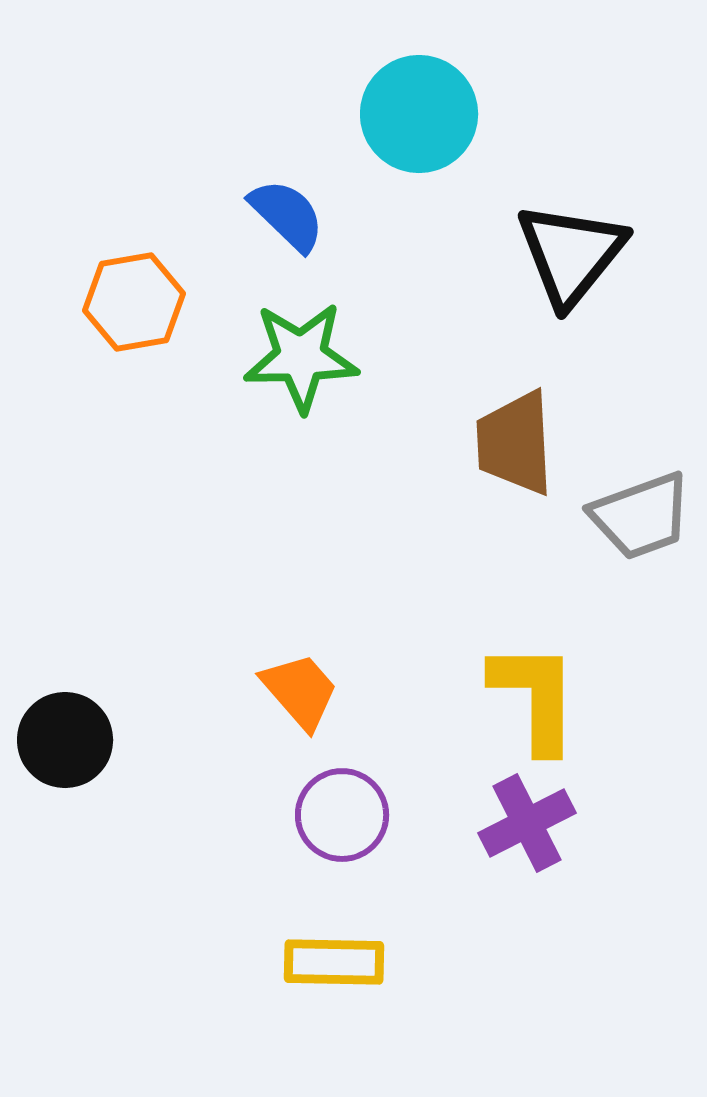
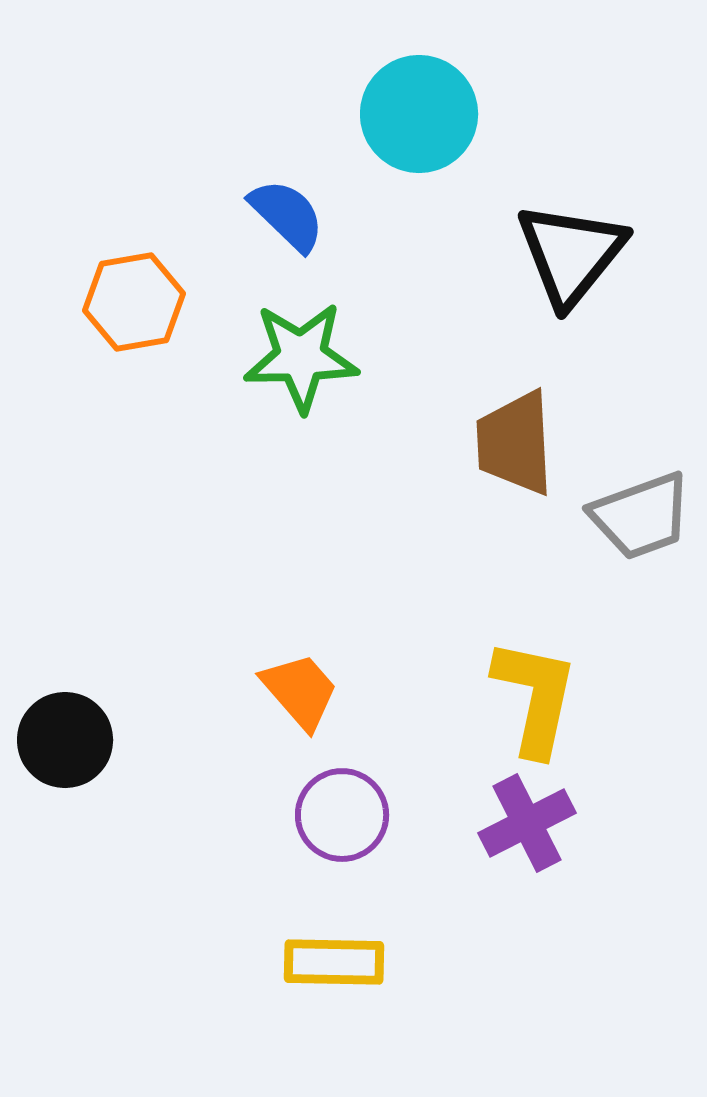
yellow L-shape: rotated 12 degrees clockwise
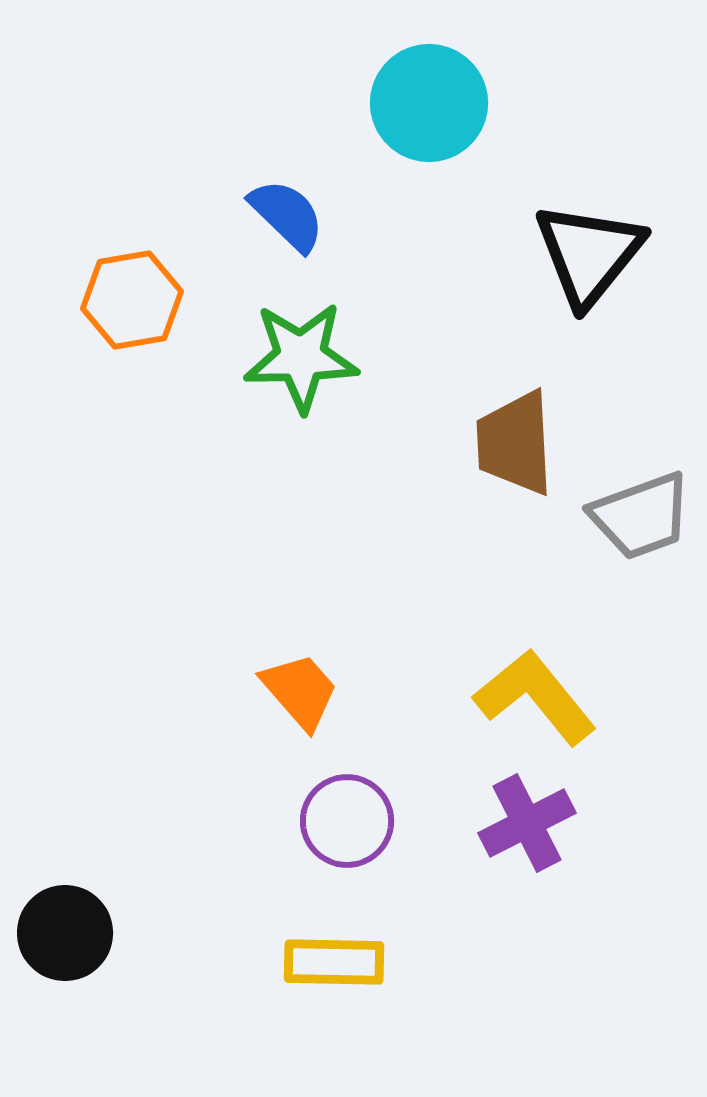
cyan circle: moved 10 px right, 11 px up
black triangle: moved 18 px right
orange hexagon: moved 2 px left, 2 px up
yellow L-shape: rotated 51 degrees counterclockwise
black circle: moved 193 px down
purple circle: moved 5 px right, 6 px down
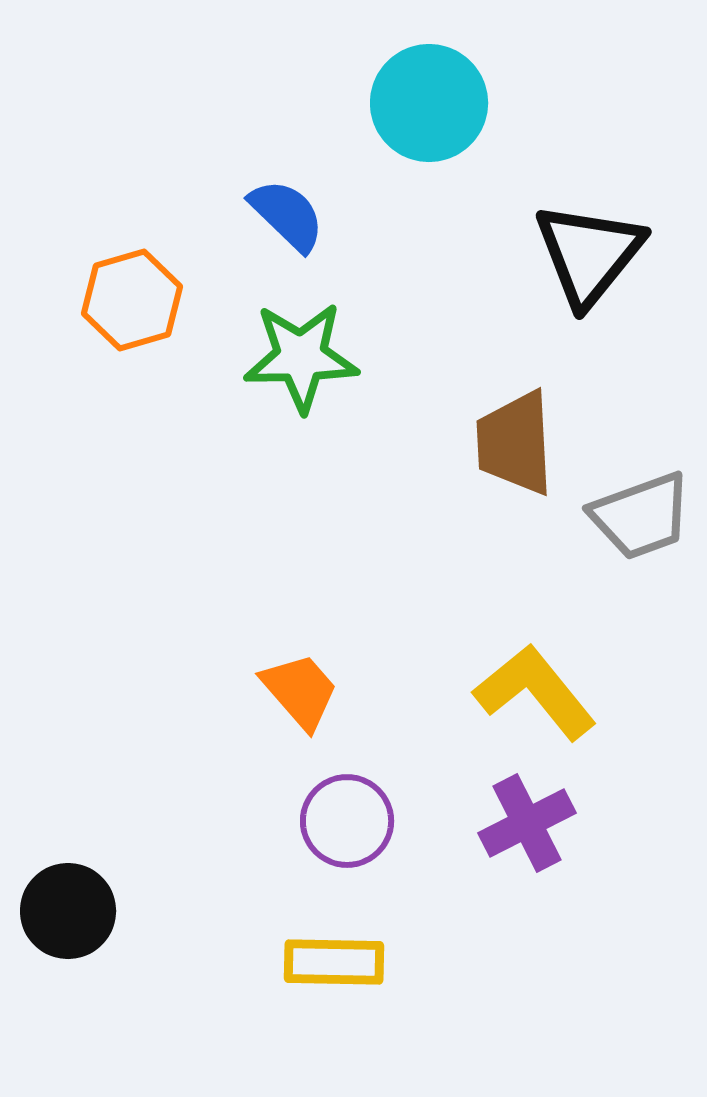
orange hexagon: rotated 6 degrees counterclockwise
yellow L-shape: moved 5 px up
black circle: moved 3 px right, 22 px up
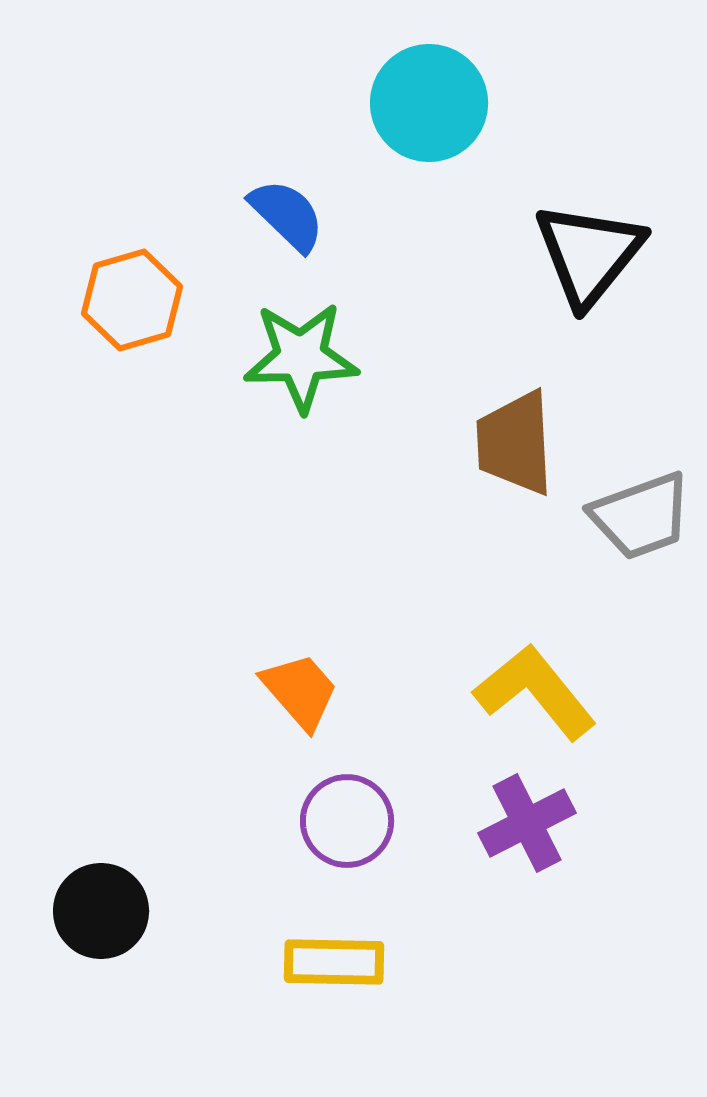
black circle: moved 33 px right
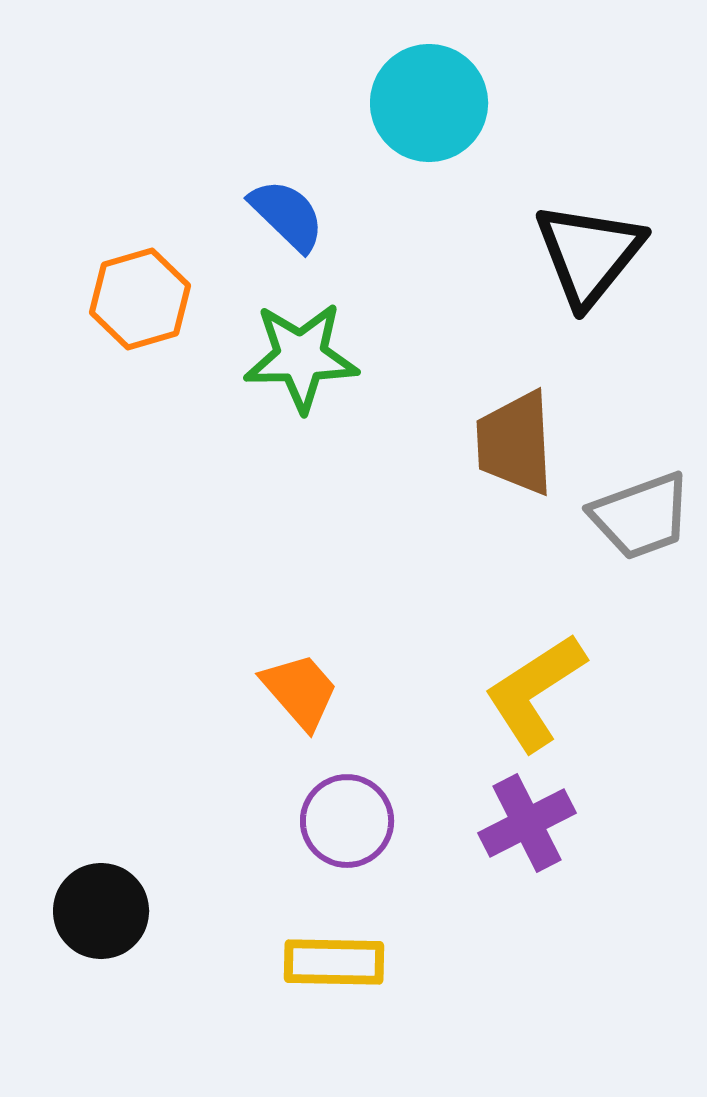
orange hexagon: moved 8 px right, 1 px up
yellow L-shape: rotated 84 degrees counterclockwise
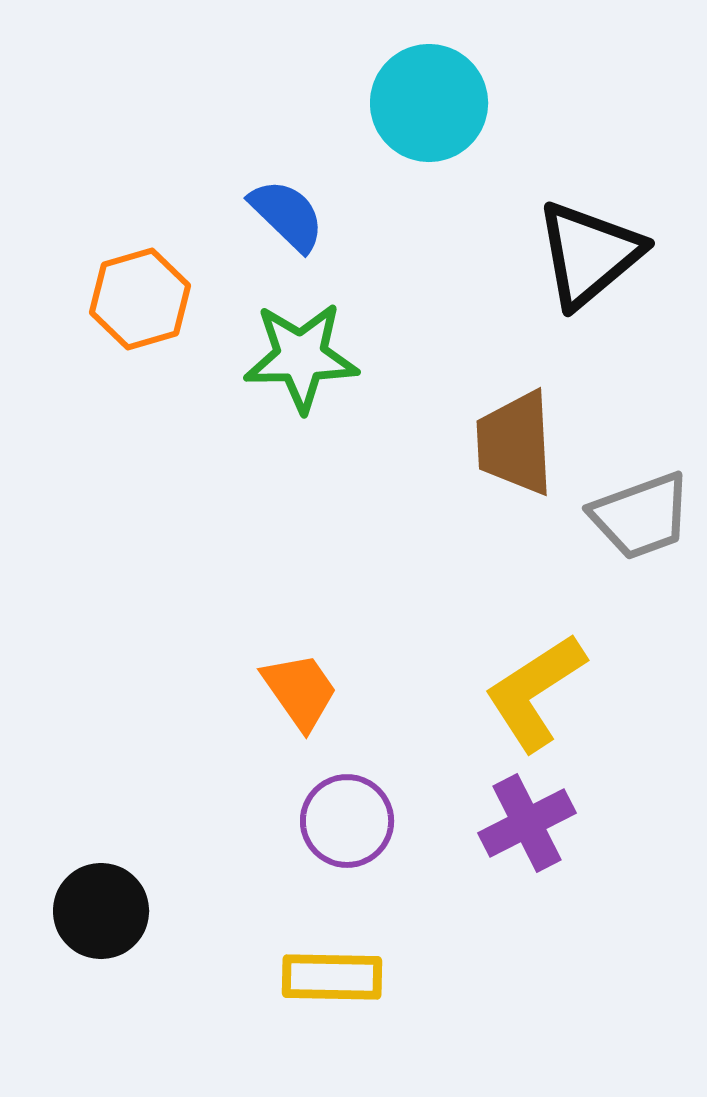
black triangle: rotated 11 degrees clockwise
orange trapezoid: rotated 6 degrees clockwise
yellow rectangle: moved 2 px left, 15 px down
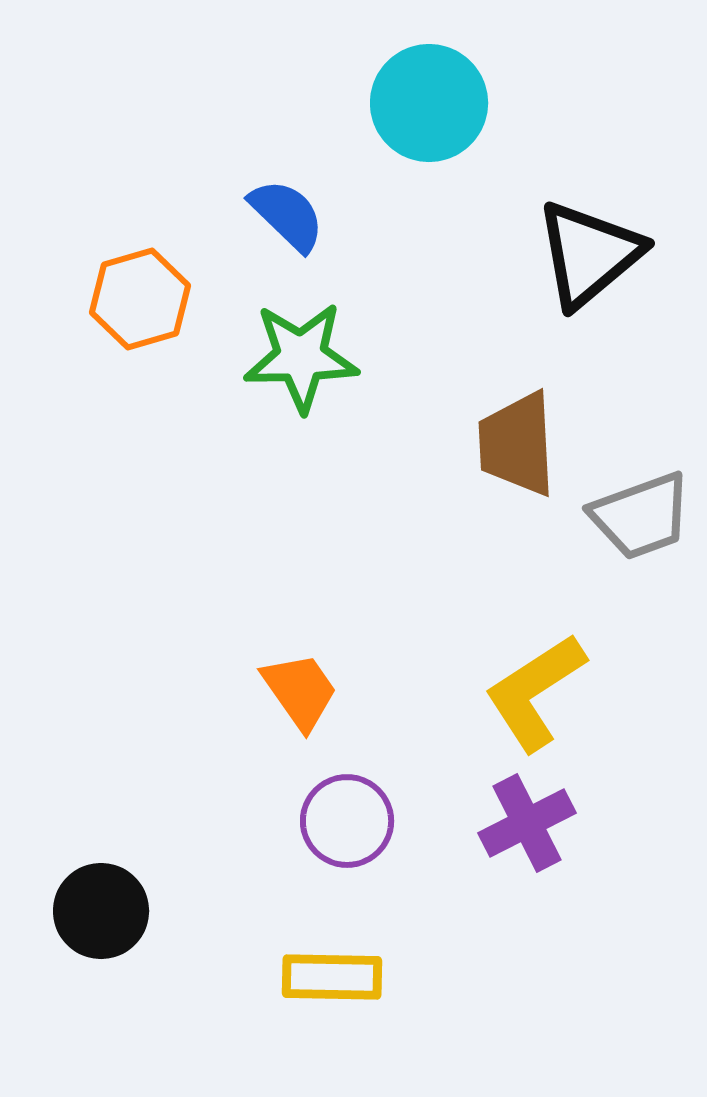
brown trapezoid: moved 2 px right, 1 px down
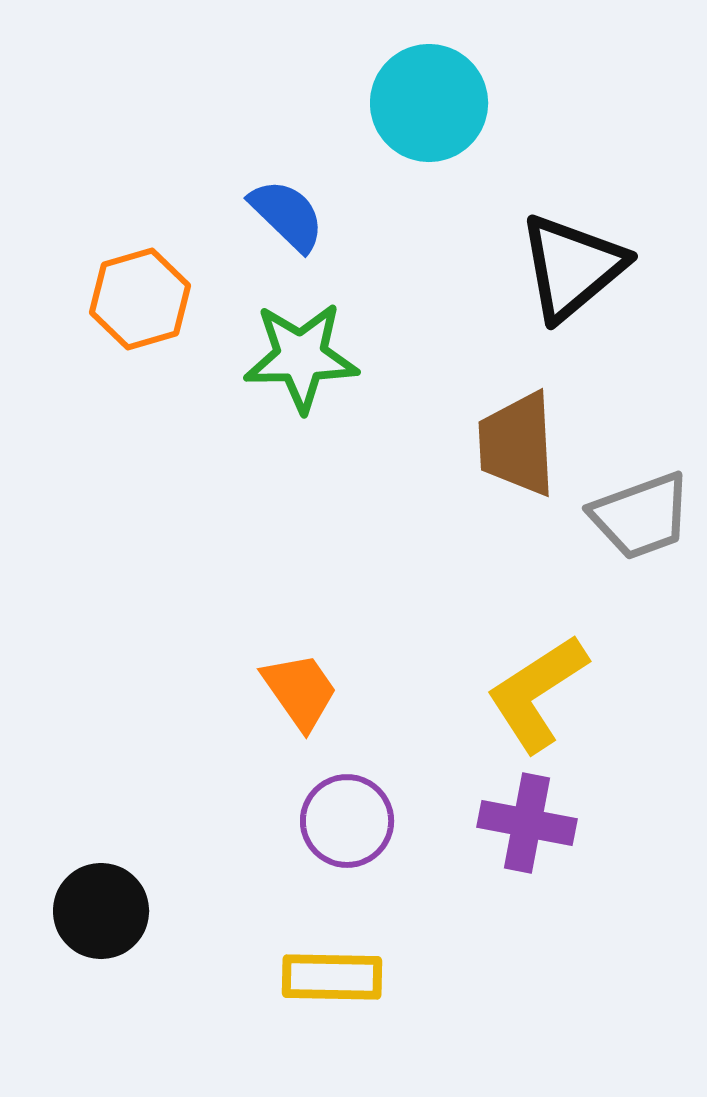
black triangle: moved 17 px left, 13 px down
yellow L-shape: moved 2 px right, 1 px down
purple cross: rotated 38 degrees clockwise
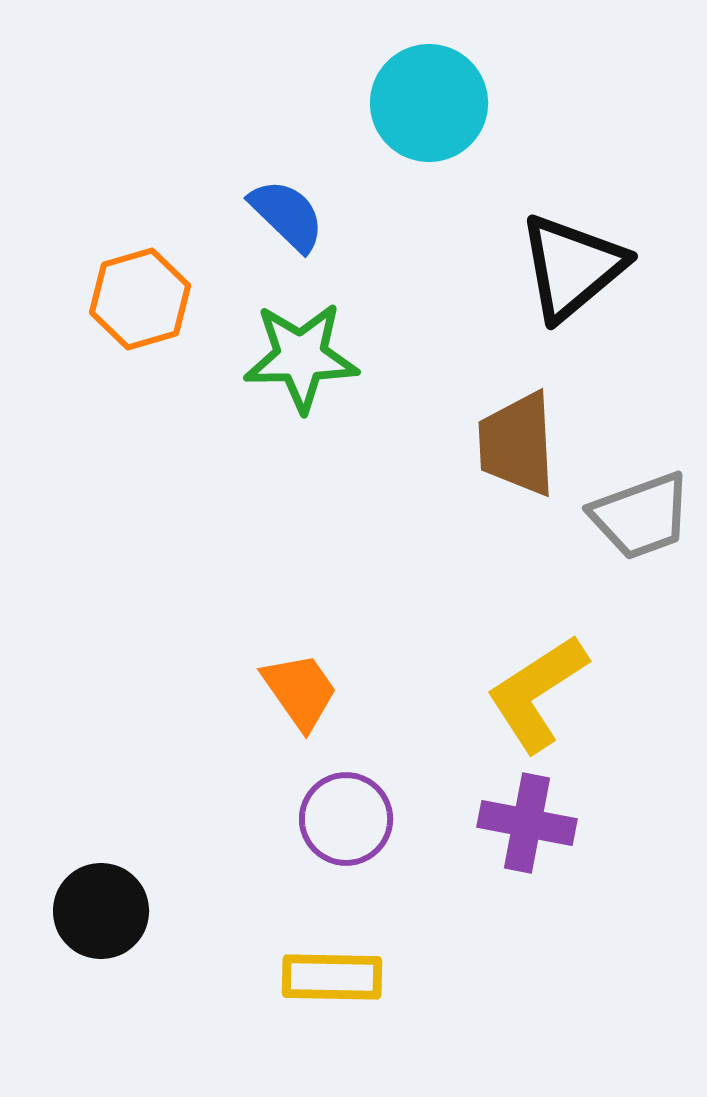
purple circle: moved 1 px left, 2 px up
